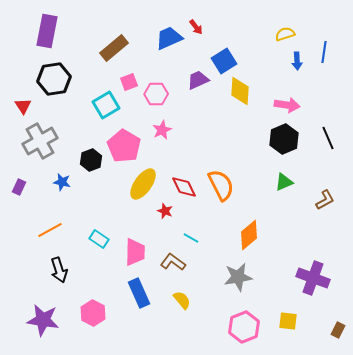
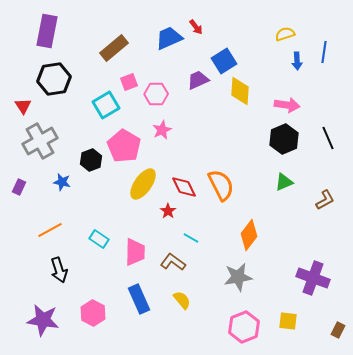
red star at (165, 211): moved 3 px right; rotated 14 degrees clockwise
orange diamond at (249, 235): rotated 12 degrees counterclockwise
blue rectangle at (139, 293): moved 6 px down
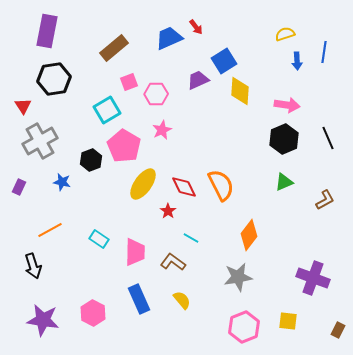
cyan square at (106, 105): moved 1 px right, 5 px down
black arrow at (59, 270): moved 26 px left, 4 px up
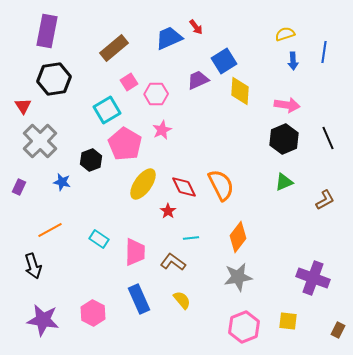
blue arrow at (297, 61): moved 4 px left
pink square at (129, 82): rotated 12 degrees counterclockwise
gray cross at (40, 141): rotated 16 degrees counterclockwise
pink pentagon at (124, 146): moved 1 px right, 2 px up
orange diamond at (249, 235): moved 11 px left, 2 px down
cyan line at (191, 238): rotated 35 degrees counterclockwise
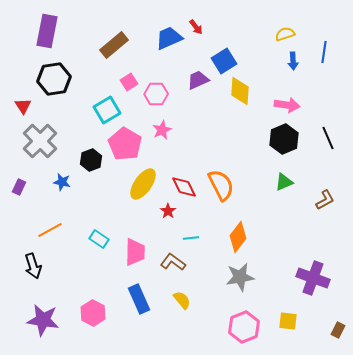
brown rectangle at (114, 48): moved 3 px up
gray star at (238, 277): moved 2 px right
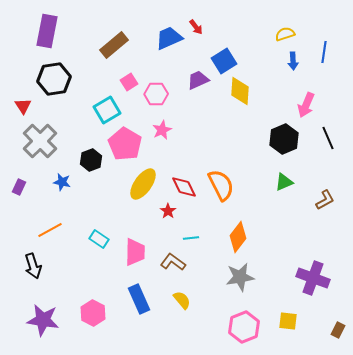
pink arrow at (287, 105): moved 19 px right; rotated 105 degrees clockwise
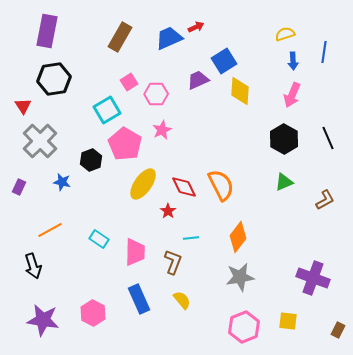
red arrow at (196, 27): rotated 77 degrees counterclockwise
brown rectangle at (114, 45): moved 6 px right, 8 px up; rotated 20 degrees counterclockwise
pink arrow at (306, 105): moved 14 px left, 10 px up
black hexagon at (284, 139): rotated 8 degrees counterclockwise
brown L-shape at (173, 262): rotated 75 degrees clockwise
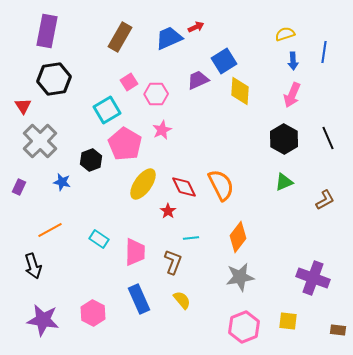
brown rectangle at (338, 330): rotated 70 degrees clockwise
